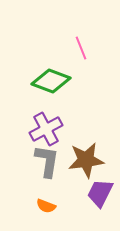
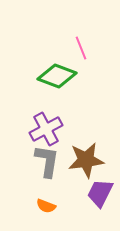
green diamond: moved 6 px right, 5 px up
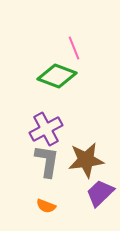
pink line: moved 7 px left
purple trapezoid: rotated 20 degrees clockwise
